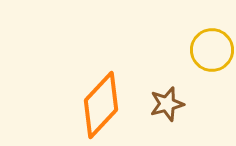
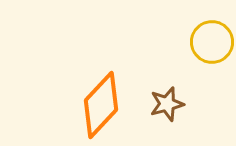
yellow circle: moved 8 px up
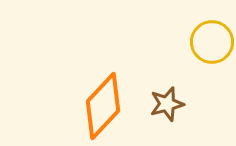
orange diamond: moved 2 px right, 1 px down
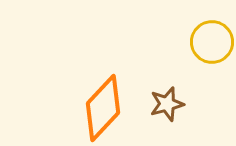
orange diamond: moved 2 px down
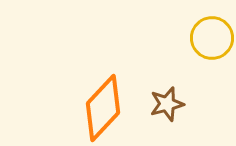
yellow circle: moved 4 px up
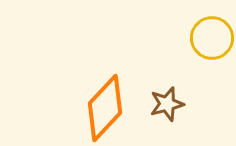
orange diamond: moved 2 px right
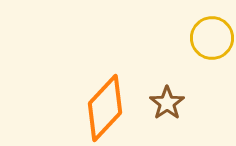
brown star: moved 1 px up; rotated 20 degrees counterclockwise
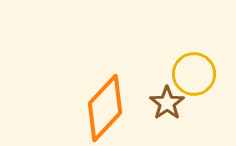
yellow circle: moved 18 px left, 36 px down
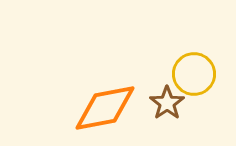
orange diamond: rotated 36 degrees clockwise
